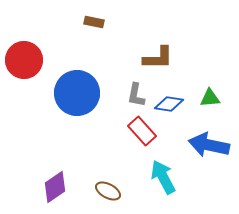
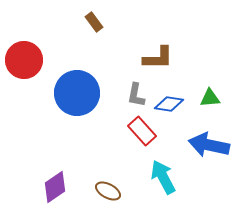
brown rectangle: rotated 42 degrees clockwise
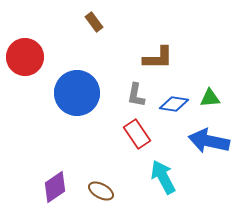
red circle: moved 1 px right, 3 px up
blue diamond: moved 5 px right
red rectangle: moved 5 px left, 3 px down; rotated 8 degrees clockwise
blue arrow: moved 4 px up
brown ellipse: moved 7 px left
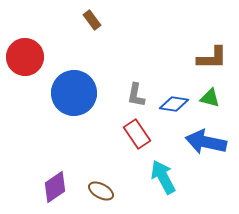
brown rectangle: moved 2 px left, 2 px up
brown L-shape: moved 54 px right
blue circle: moved 3 px left
green triangle: rotated 20 degrees clockwise
blue arrow: moved 3 px left, 1 px down
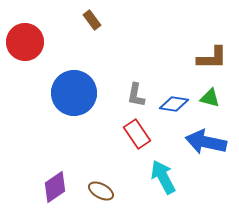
red circle: moved 15 px up
